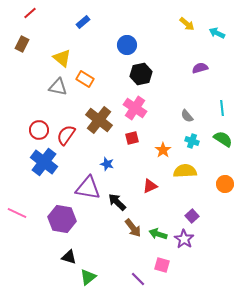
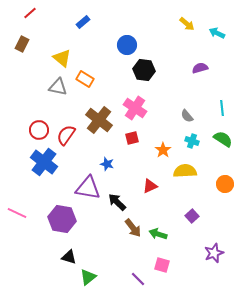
black hexagon: moved 3 px right, 4 px up; rotated 20 degrees clockwise
purple star: moved 30 px right, 14 px down; rotated 18 degrees clockwise
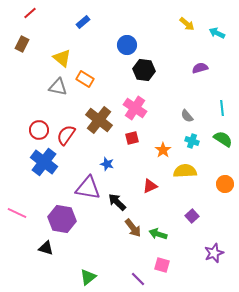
black triangle: moved 23 px left, 9 px up
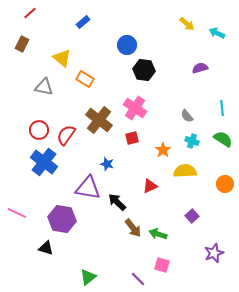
gray triangle: moved 14 px left
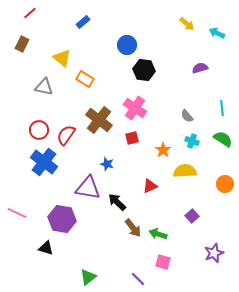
pink square: moved 1 px right, 3 px up
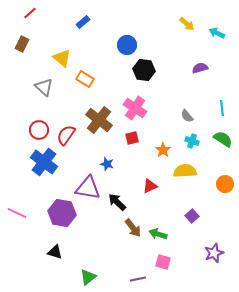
gray triangle: rotated 30 degrees clockwise
purple hexagon: moved 6 px up
black triangle: moved 9 px right, 4 px down
purple line: rotated 56 degrees counterclockwise
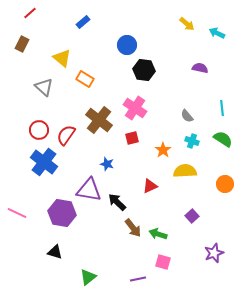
purple semicircle: rotated 28 degrees clockwise
purple triangle: moved 1 px right, 2 px down
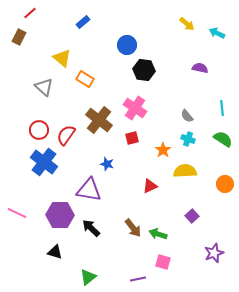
brown rectangle: moved 3 px left, 7 px up
cyan cross: moved 4 px left, 2 px up
black arrow: moved 26 px left, 26 px down
purple hexagon: moved 2 px left, 2 px down; rotated 8 degrees counterclockwise
